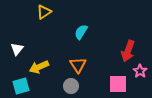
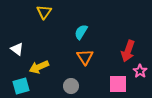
yellow triangle: rotated 21 degrees counterclockwise
white triangle: rotated 32 degrees counterclockwise
orange triangle: moved 7 px right, 8 px up
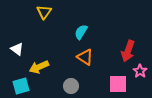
orange triangle: rotated 24 degrees counterclockwise
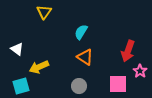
gray circle: moved 8 px right
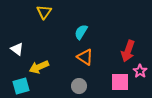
pink square: moved 2 px right, 2 px up
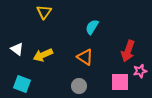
cyan semicircle: moved 11 px right, 5 px up
yellow arrow: moved 4 px right, 12 px up
pink star: rotated 24 degrees clockwise
cyan square: moved 1 px right, 2 px up; rotated 36 degrees clockwise
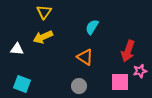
white triangle: rotated 32 degrees counterclockwise
yellow arrow: moved 18 px up
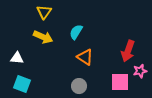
cyan semicircle: moved 16 px left, 5 px down
yellow arrow: rotated 132 degrees counterclockwise
white triangle: moved 9 px down
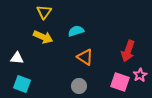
cyan semicircle: moved 1 px up; rotated 42 degrees clockwise
pink star: moved 4 px down; rotated 16 degrees counterclockwise
pink square: rotated 18 degrees clockwise
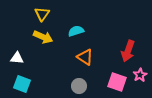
yellow triangle: moved 2 px left, 2 px down
pink square: moved 3 px left
